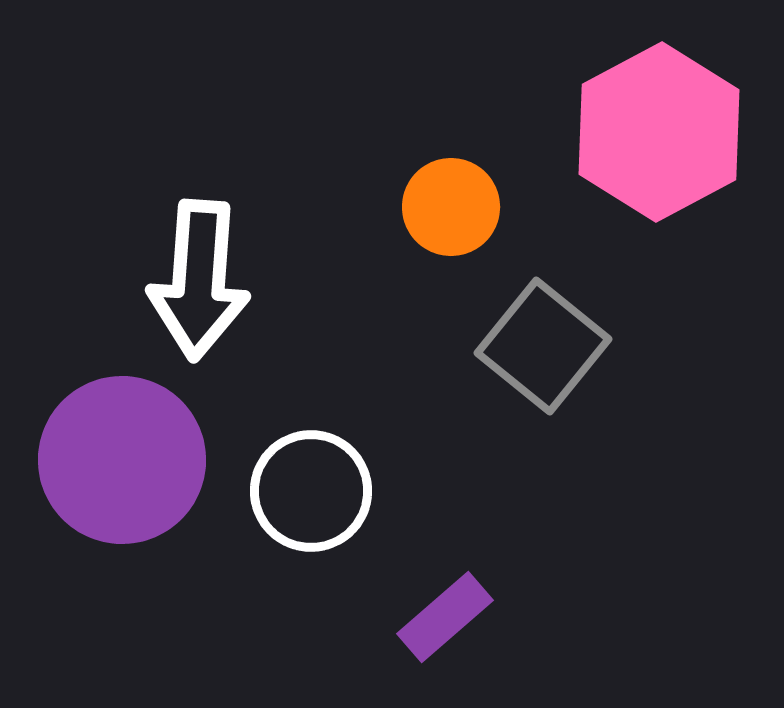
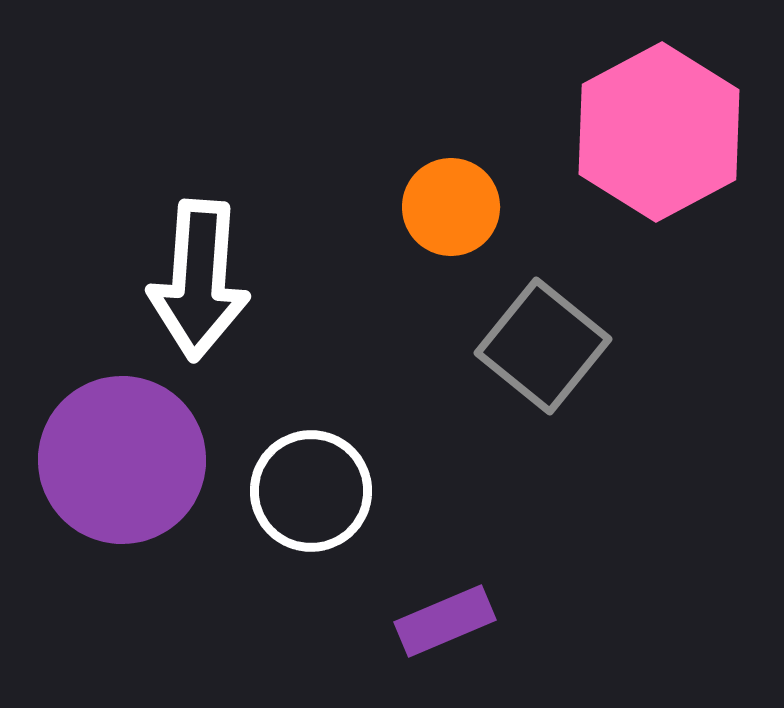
purple rectangle: moved 4 px down; rotated 18 degrees clockwise
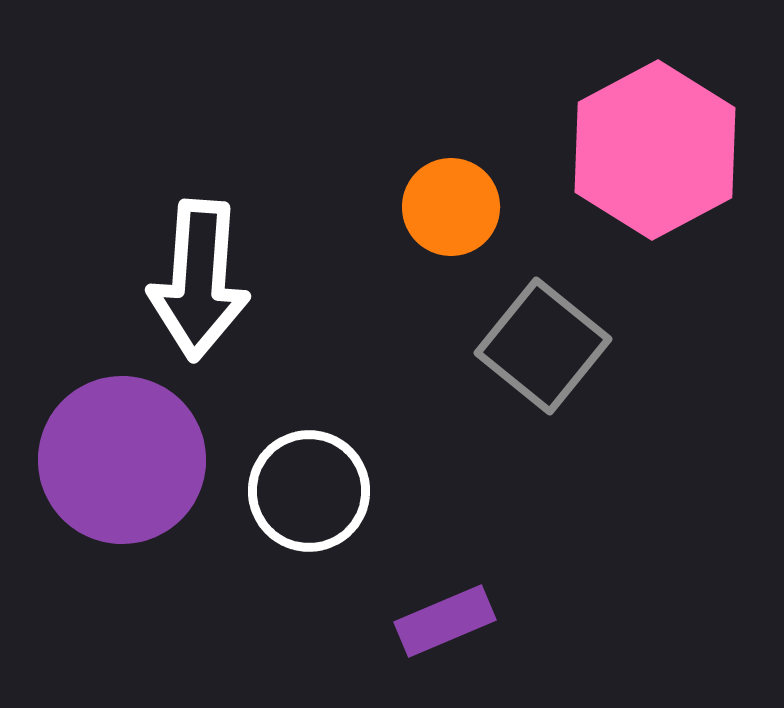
pink hexagon: moved 4 px left, 18 px down
white circle: moved 2 px left
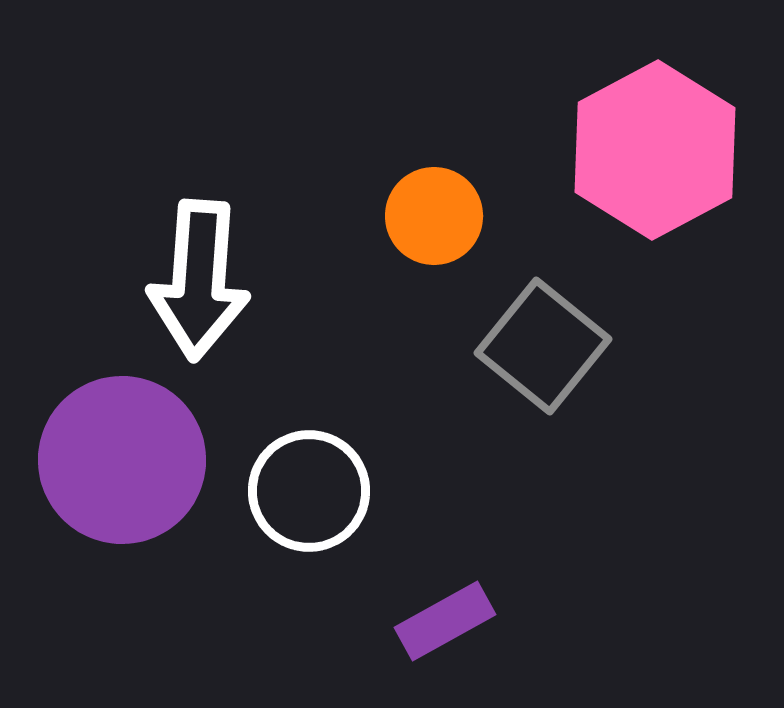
orange circle: moved 17 px left, 9 px down
purple rectangle: rotated 6 degrees counterclockwise
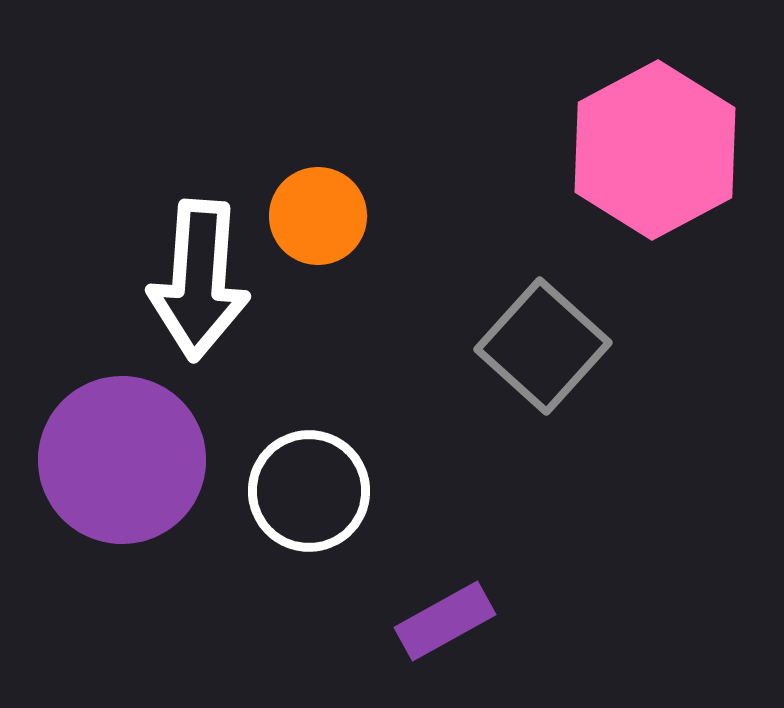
orange circle: moved 116 px left
gray square: rotated 3 degrees clockwise
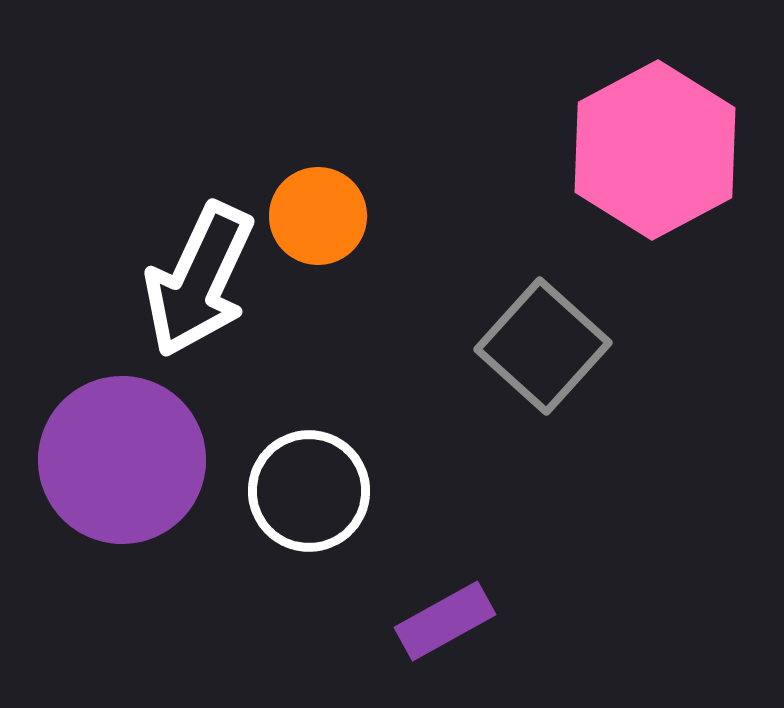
white arrow: rotated 21 degrees clockwise
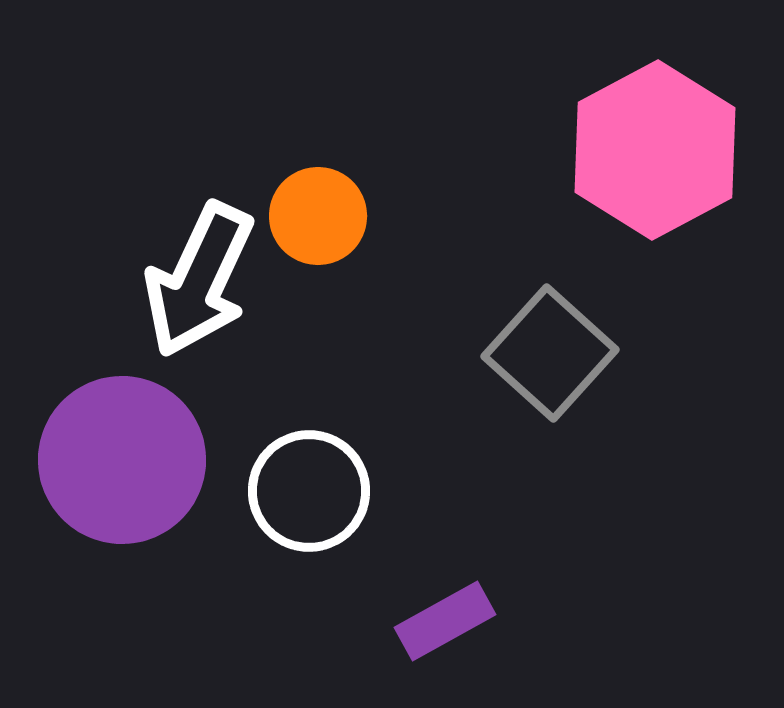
gray square: moved 7 px right, 7 px down
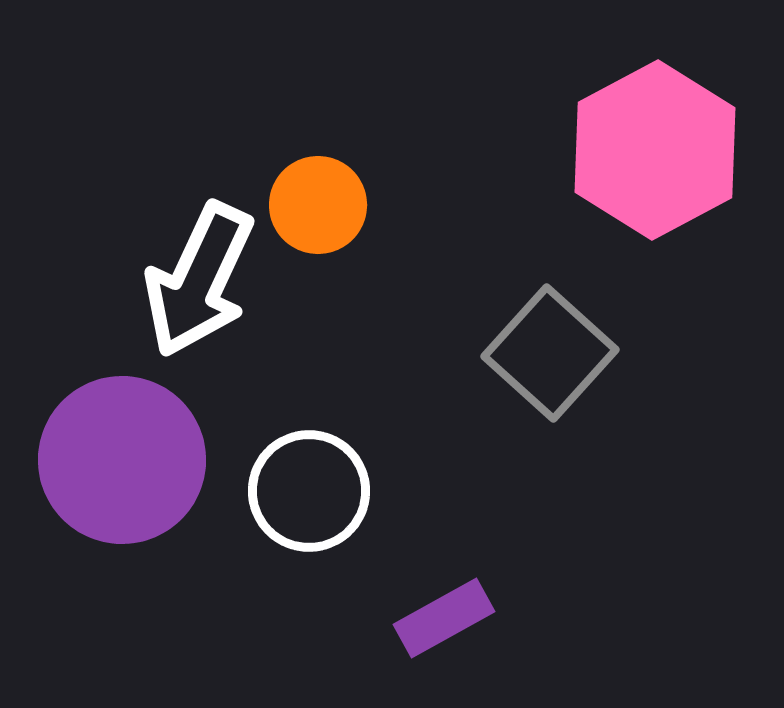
orange circle: moved 11 px up
purple rectangle: moved 1 px left, 3 px up
